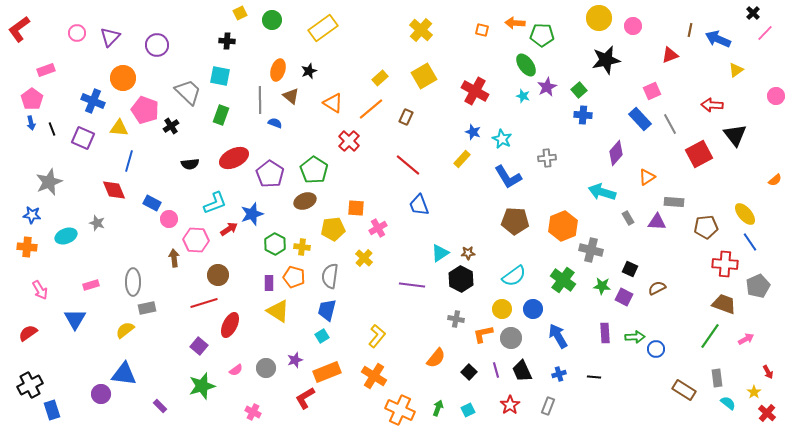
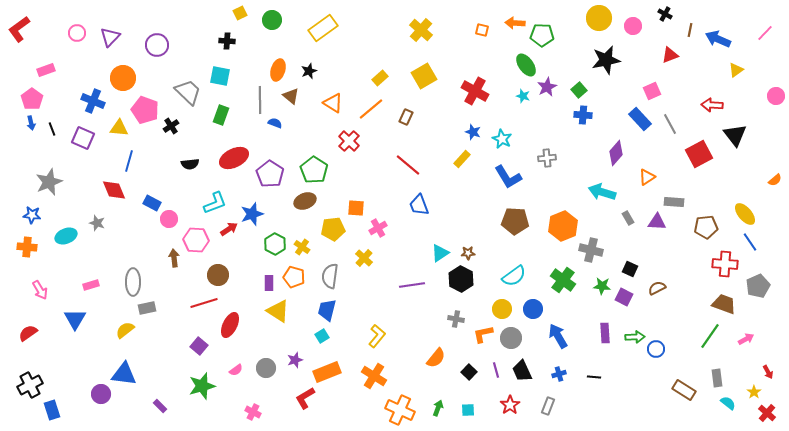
black cross at (753, 13): moved 88 px left, 1 px down; rotated 16 degrees counterclockwise
yellow cross at (302, 247): rotated 28 degrees clockwise
purple line at (412, 285): rotated 15 degrees counterclockwise
cyan square at (468, 410): rotated 24 degrees clockwise
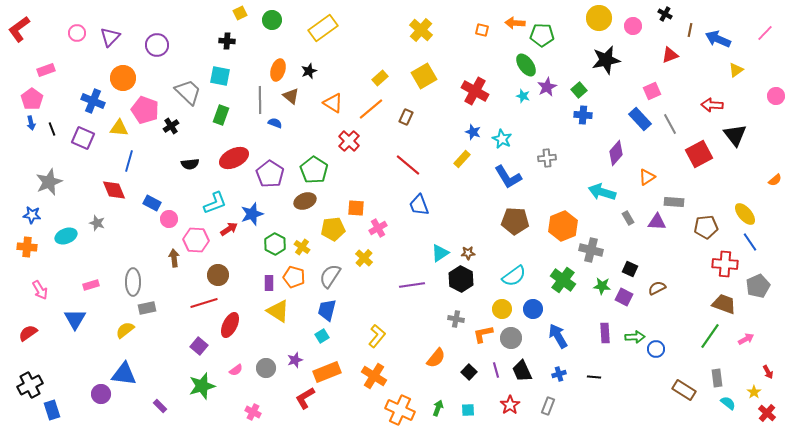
gray semicircle at (330, 276): rotated 25 degrees clockwise
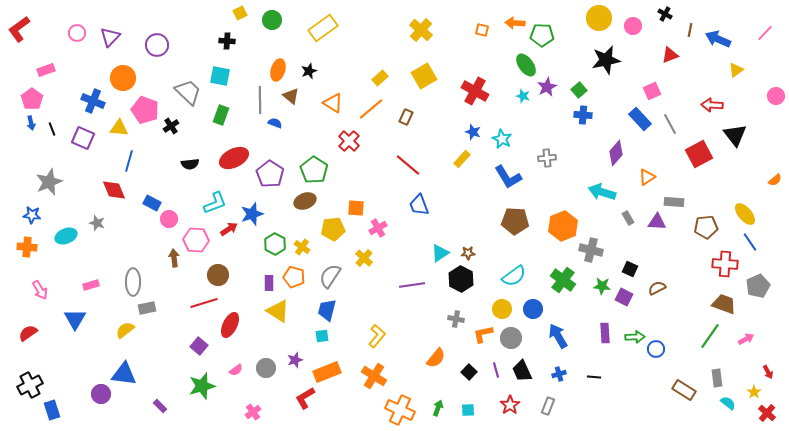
cyan square at (322, 336): rotated 24 degrees clockwise
pink cross at (253, 412): rotated 28 degrees clockwise
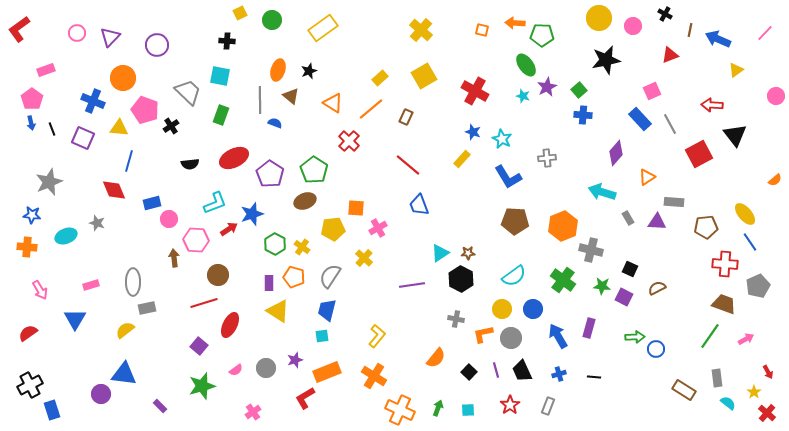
blue rectangle at (152, 203): rotated 42 degrees counterclockwise
purple rectangle at (605, 333): moved 16 px left, 5 px up; rotated 18 degrees clockwise
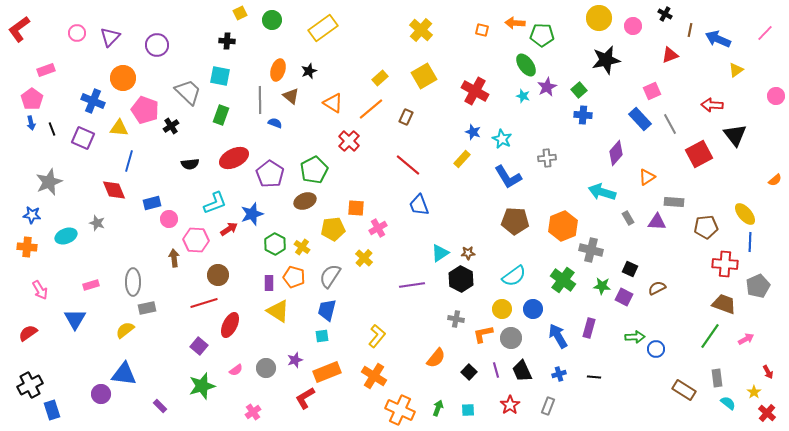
green pentagon at (314, 170): rotated 12 degrees clockwise
blue line at (750, 242): rotated 36 degrees clockwise
